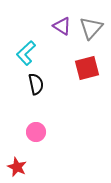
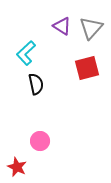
pink circle: moved 4 px right, 9 px down
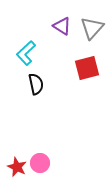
gray triangle: moved 1 px right
pink circle: moved 22 px down
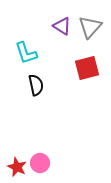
gray triangle: moved 2 px left, 1 px up
cyan L-shape: rotated 65 degrees counterclockwise
black semicircle: moved 1 px down
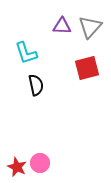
purple triangle: rotated 30 degrees counterclockwise
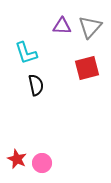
pink circle: moved 2 px right
red star: moved 8 px up
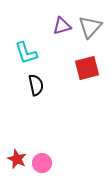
purple triangle: rotated 18 degrees counterclockwise
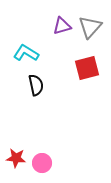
cyan L-shape: rotated 140 degrees clockwise
red star: moved 1 px left, 1 px up; rotated 18 degrees counterclockwise
